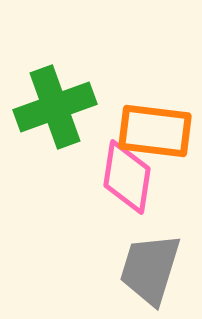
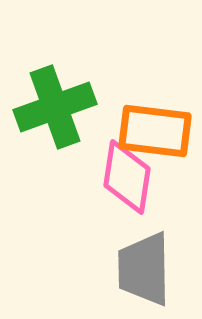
gray trapezoid: moved 6 px left; rotated 18 degrees counterclockwise
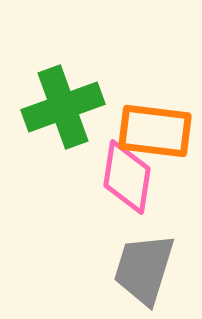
green cross: moved 8 px right
gray trapezoid: rotated 18 degrees clockwise
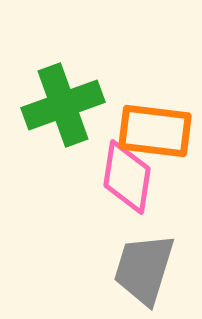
green cross: moved 2 px up
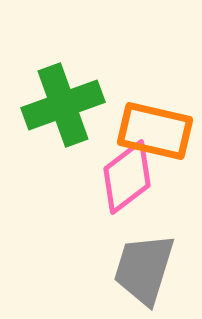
orange rectangle: rotated 6 degrees clockwise
pink diamond: rotated 44 degrees clockwise
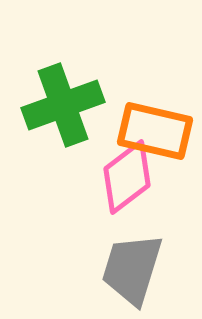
gray trapezoid: moved 12 px left
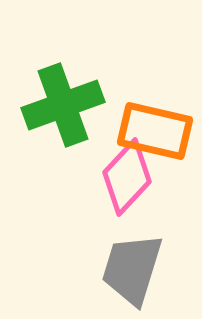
pink diamond: rotated 10 degrees counterclockwise
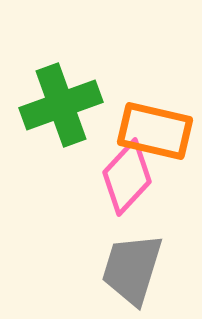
green cross: moved 2 px left
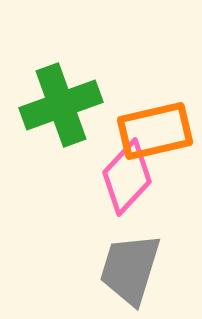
orange rectangle: rotated 26 degrees counterclockwise
gray trapezoid: moved 2 px left
